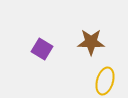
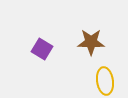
yellow ellipse: rotated 24 degrees counterclockwise
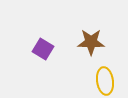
purple square: moved 1 px right
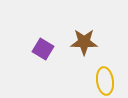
brown star: moved 7 px left
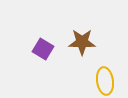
brown star: moved 2 px left
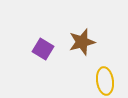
brown star: rotated 16 degrees counterclockwise
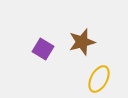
yellow ellipse: moved 6 px left, 2 px up; rotated 36 degrees clockwise
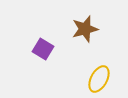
brown star: moved 3 px right, 13 px up
